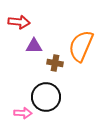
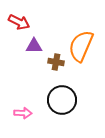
red arrow: rotated 20 degrees clockwise
brown cross: moved 1 px right, 1 px up
black circle: moved 16 px right, 3 px down
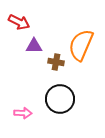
orange semicircle: moved 1 px up
black circle: moved 2 px left, 1 px up
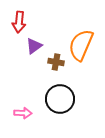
red arrow: rotated 70 degrees clockwise
purple triangle: rotated 36 degrees counterclockwise
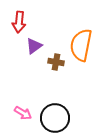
orange semicircle: rotated 12 degrees counterclockwise
black circle: moved 5 px left, 19 px down
pink arrow: rotated 30 degrees clockwise
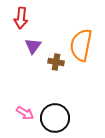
red arrow: moved 2 px right, 4 px up
purple triangle: moved 1 px left; rotated 18 degrees counterclockwise
pink arrow: moved 2 px right
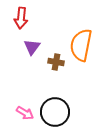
purple triangle: moved 1 px left, 1 px down
black circle: moved 6 px up
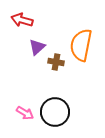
red arrow: moved 1 px right, 2 px down; rotated 100 degrees clockwise
purple triangle: moved 5 px right; rotated 12 degrees clockwise
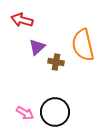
orange semicircle: moved 2 px right; rotated 24 degrees counterclockwise
